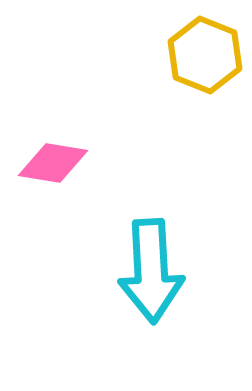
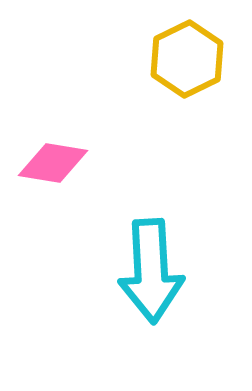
yellow hexagon: moved 18 px left, 4 px down; rotated 12 degrees clockwise
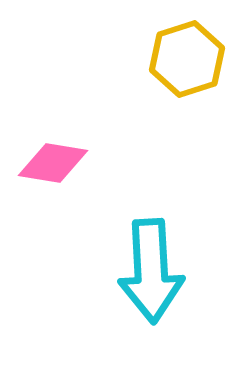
yellow hexagon: rotated 8 degrees clockwise
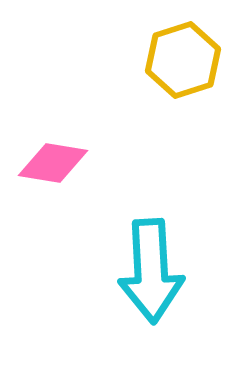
yellow hexagon: moved 4 px left, 1 px down
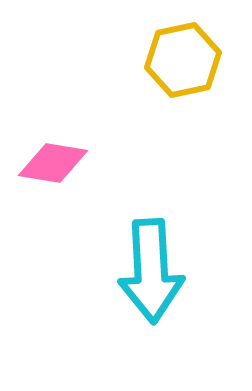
yellow hexagon: rotated 6 degrees clockwise
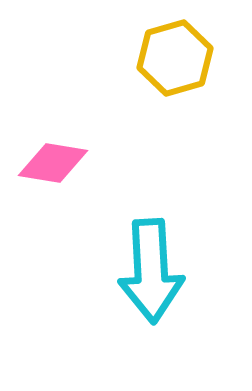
yellow hexagon: moved 8 px left, 2 px up; rotated 4 degrees counterclockwise
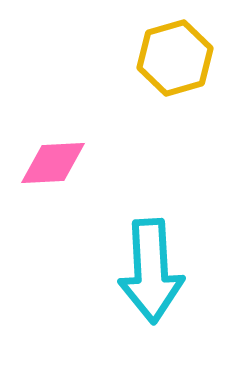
pink diamond: rotated 12 degrees counterclockwise
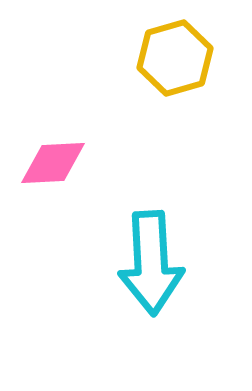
cyan arrow: moved 8 px up
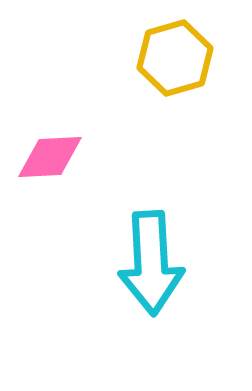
pink diamond: moved 3 px left, 6 px up
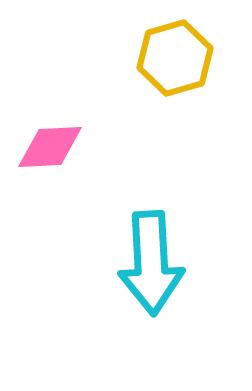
pink diamond: moved 10 px up
